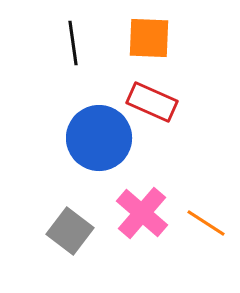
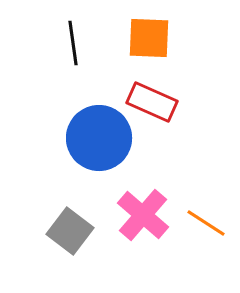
pink cross: moved 1 px right, 2 px down
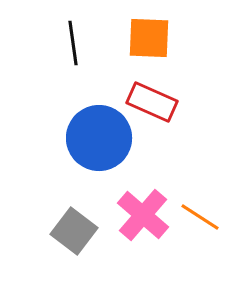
orange line: moved 6 px left, 6 px up
gray square: moved 4 px right
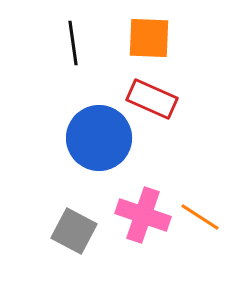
red rectangle: moved 3 px up
pink cross: rotated 22 degrees counterclockwise
gray square: rotated 9 degrees counterclockwise
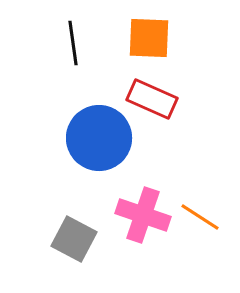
gray square: moved 8 px down
